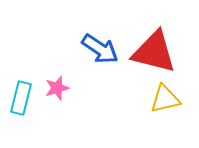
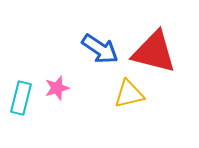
yellow triangle: moved 36 px left, 5 px up
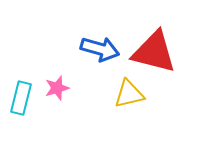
blue arrow: rotated 18 degrees counterclockwise
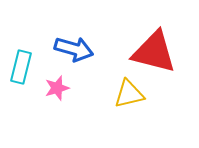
blue arrow: moved 26 px left
cyan rectangle: moved 31 px up
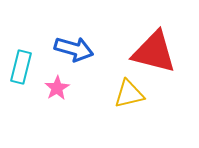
pink star: rotated 15 degrees counterclockwise
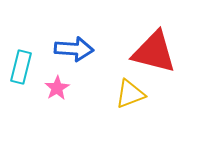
blue arrow: rotated 12 degrees counterclockwise
yellow triangle: moved 1 px right; rotated 8 degrees counterclockwise
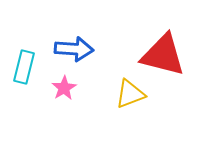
red triangle: moved 9 px right, 3 px down
cyan rectangle: moved 3 px right
pink star: moved 7 px right
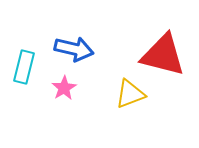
blue arrow: rotated 9 degrees clockwise
